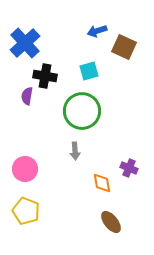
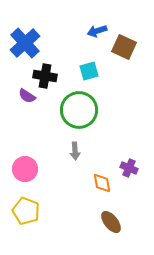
purple semicircle: rotated 66 degrees counterclockwise
green circle: moved 3 px left, 1 px up
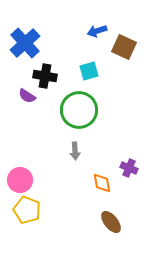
pink circle: moved 5 px left, 11 px down
yellow pentagon: moved 1 px right, 1 px up
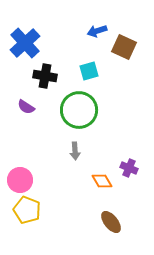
purple semicircle: moved 1 px left, 11 px down
orange diamond: moved 2 px up; rotated 20 degrees counterclockwise
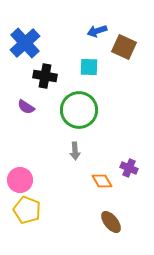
cyan square: moved 4 px up; rotated 18 degrees clockwise
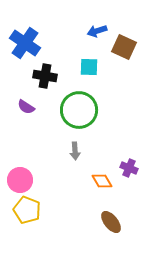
blue cross: rotated 12 degrees counterclockwise
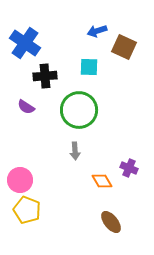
black cross: rotated 15 degrees counterclockwise
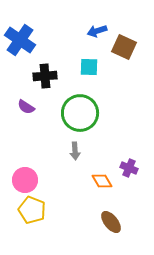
blue cross: moved 5 px left, 3 px up
green circle: moved 1 px right, 3 px down
pink circle: moved 5 px right
yellow pentagon: moved 5 px right
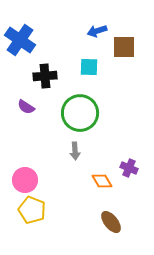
brown square: rotated 25 degrees counterclockwise
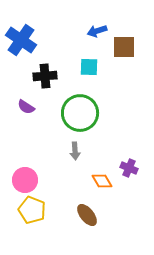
blue cross: moved 1 px right
brown ellipse: moved 24 px left, 7 px up
